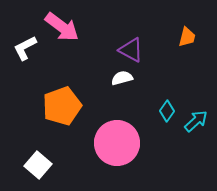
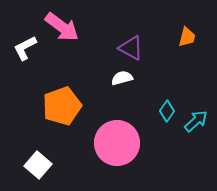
purple triangle: moved 2 px up
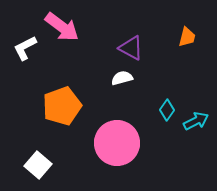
cyan diamond: moved 1 px up
cyan arrow: rotated 15 degrees clockwise
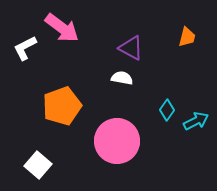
pink arrow: moved 1 px down
white semicircle: rotated 25 degrees clockwise
pink circle: moved 2 px up
